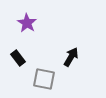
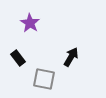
purple star: moved 3 px right
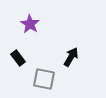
purple star: moved 1 px down
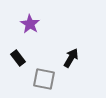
black arrow: moved 1 px down
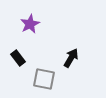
purple star: rotated 12 degrees clockwise
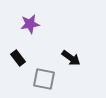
purple star: rotated 18 degrees clockwise
black arrow: rotated 96 degrees clockwise
